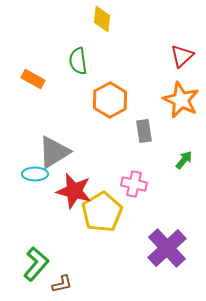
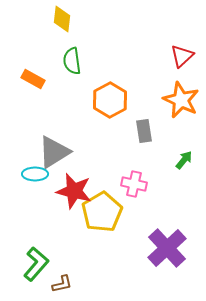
yellow diamond: moved 40 px left
green semicircle: moved 6 px left
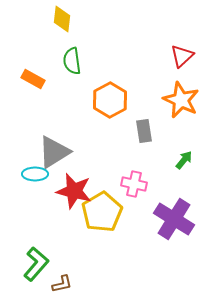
purple cross: moved 7 px right, 29 px up; rotated 15 degrees counterclockwise
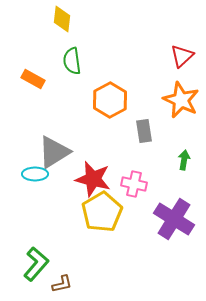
green arrow: rotated 30 degrees counterclockwise
red star: moved 19 px right, 12 px up
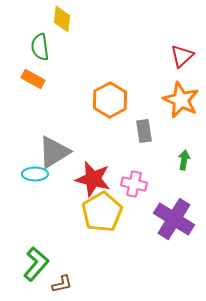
green semicircle: moved 32 px left, 14 px up
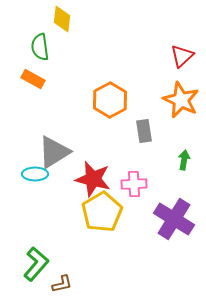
pink cross: rotated 15 degrees counterclockwise
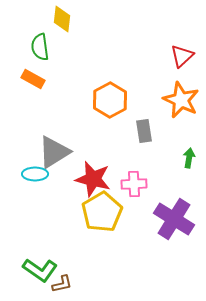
green arrow: moved 5 px right, 2 px up
green L-shape: moved 4 px right, 6 px down; rotated 84 degrees clockwise
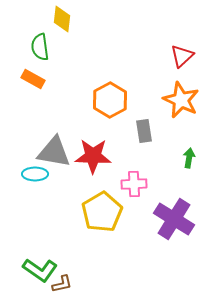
gray triangle: rotated 42 degrees clockwise
red star: moved 23 px up; rotated 12 degrees counterclockwise
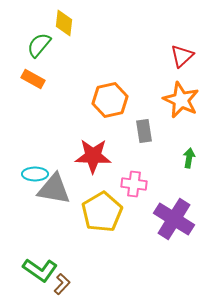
yellow diamond: moved 2 px right, 4 px down
green semicircle: moved 1 px left, 2 px up; rotated 48 degrees clockwise
orange hexagon: rotated 16 degrees clockwise
gray triangle: moved 37 px down
pink cross: rotated 10 degrees clockwise
brown L-shape: rotated 35 degrees counterclockwise
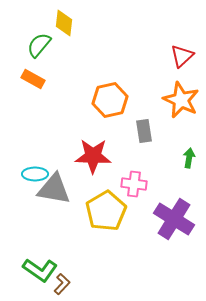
yellow pentagon: moved 4 px right, 1 px up
